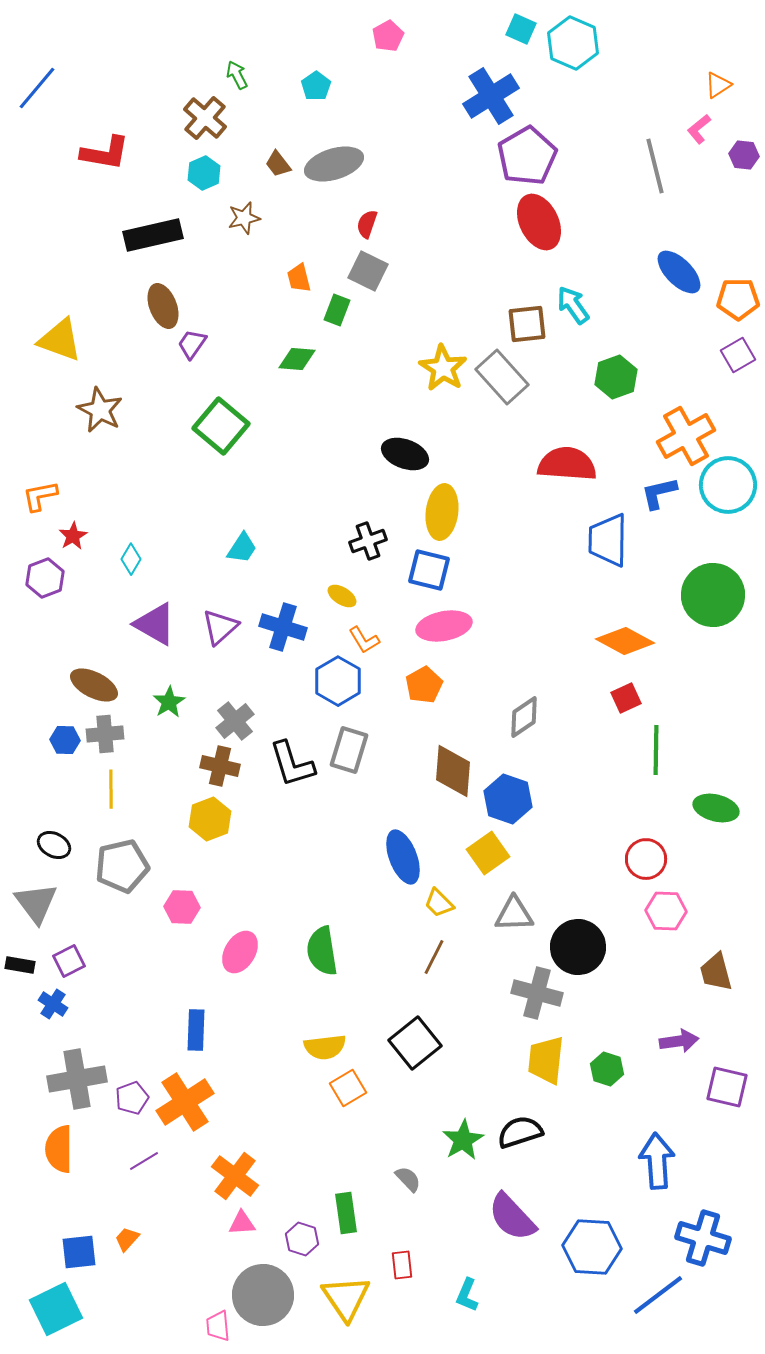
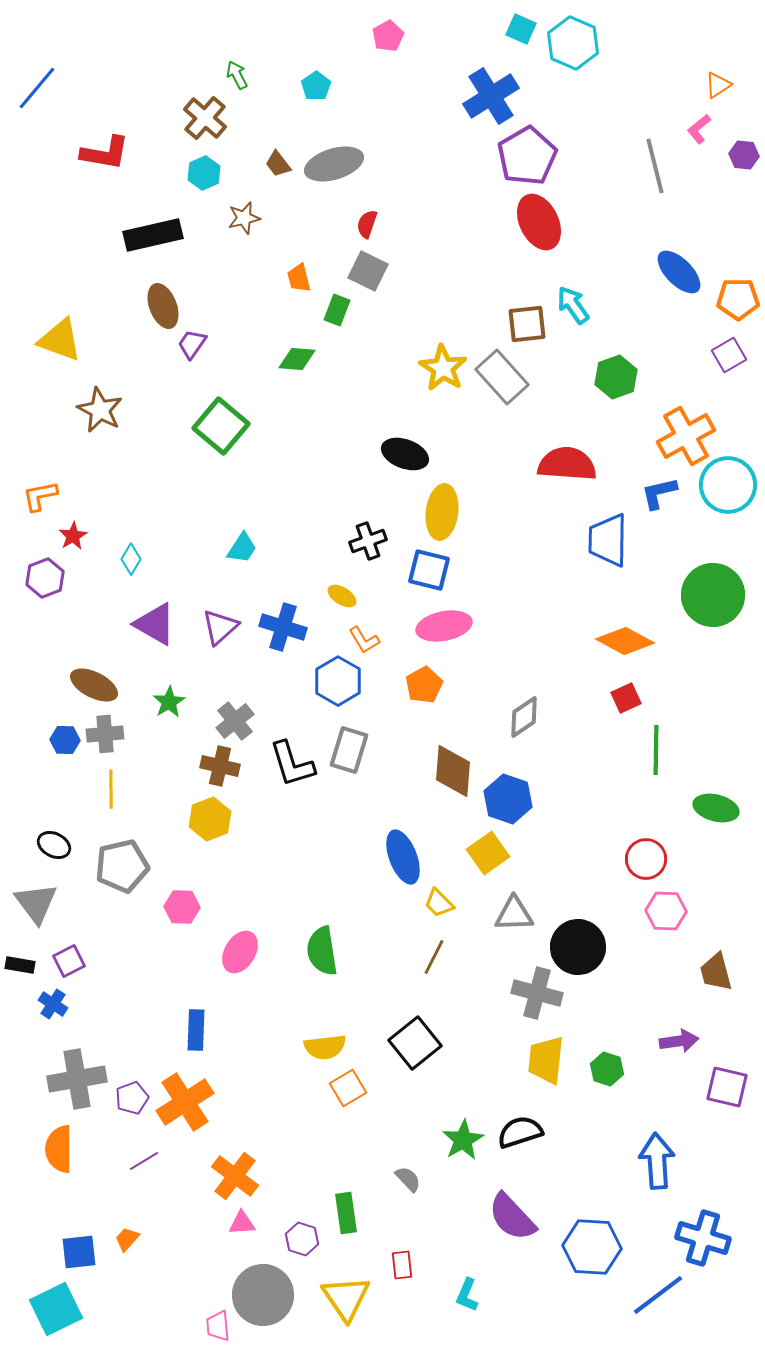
purple square at (738, 355): moved 9 px left
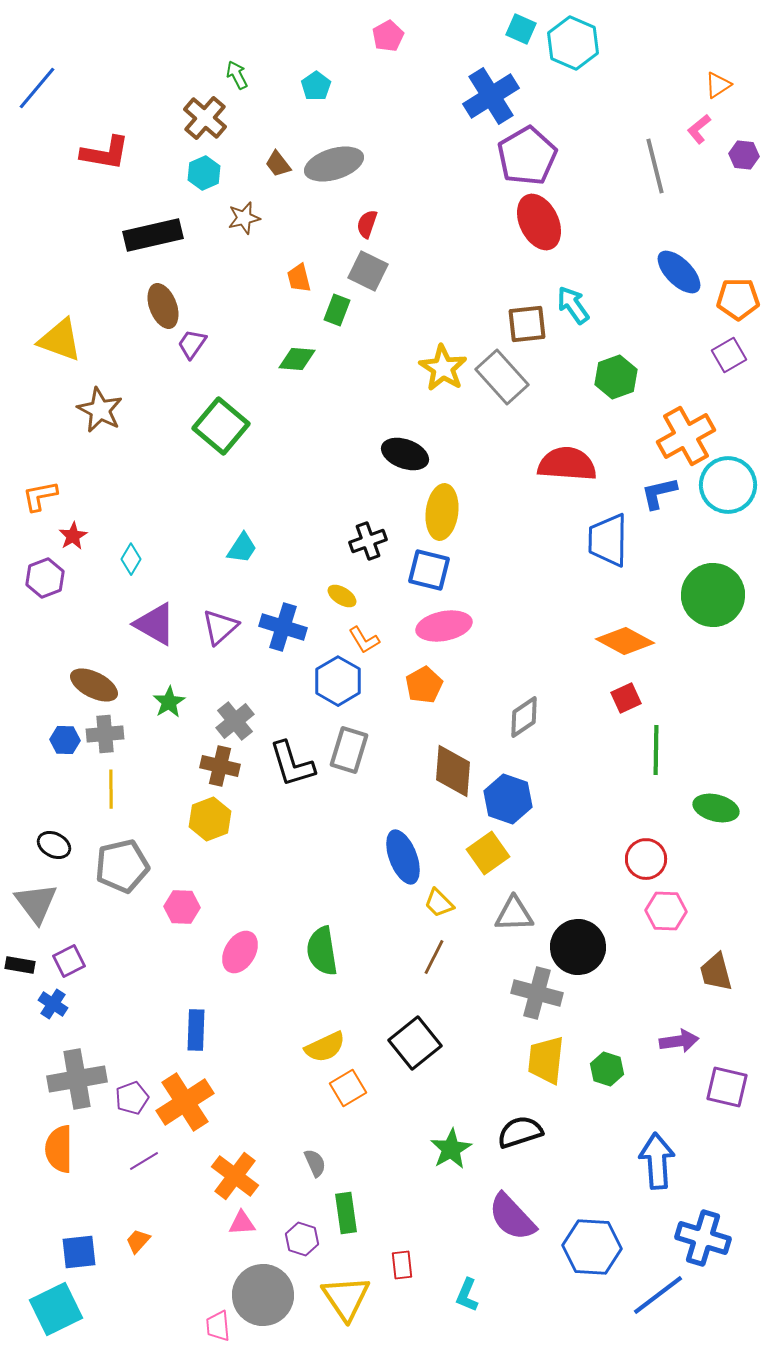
yellow semicircle at (325, 1047): rotated 18 degrees counterclockwise
green star at (463, 1140): moved 12 px left, 9 px down
gray semicircle at (408, 1179): moved 93 px left, 16 px up; rotated 20 degrees clockwise
orange trapezoid at (127, 1239): moved 11 px right, 2 px down
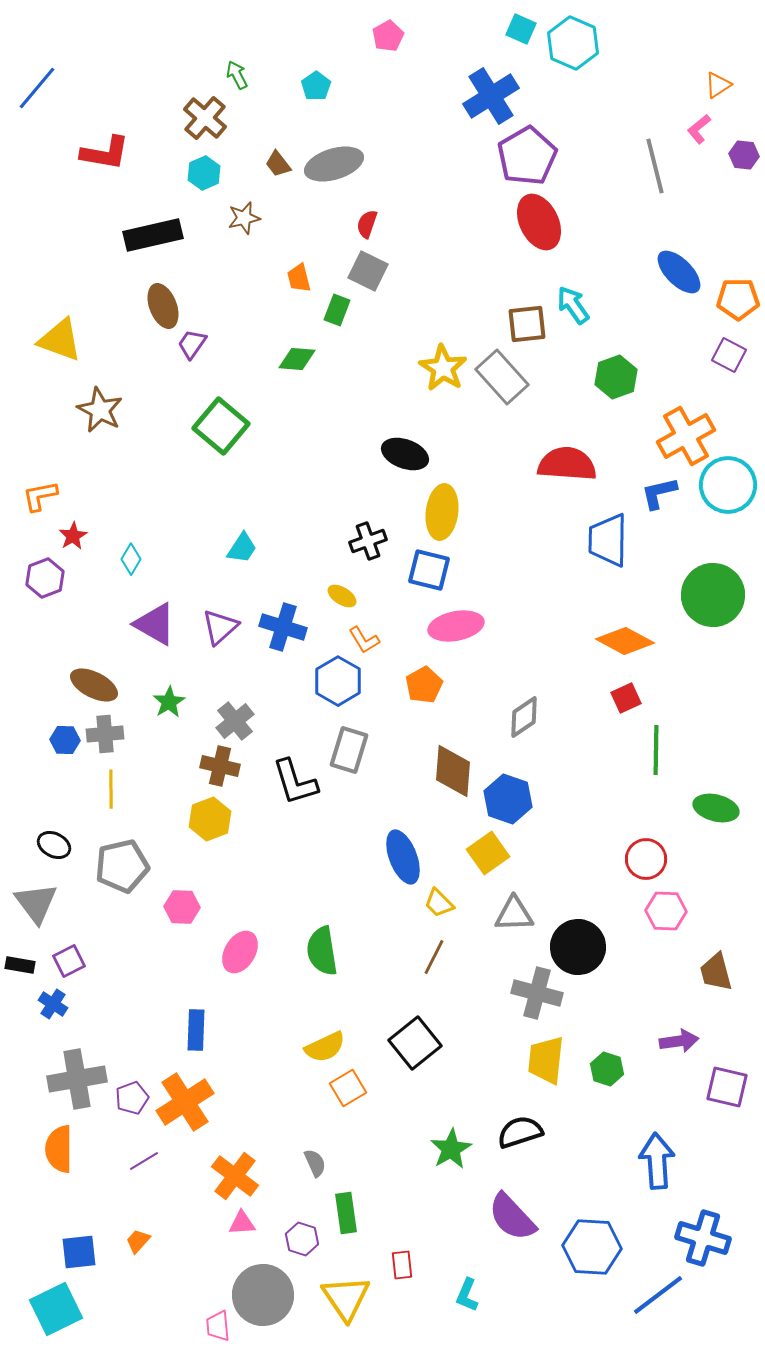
purple square at (729, 355): rotated 32 degrees counterclockwise
pink ellipse at (444, 626): moved 12 px right
black L-shape at (292, 764): moved 3 px right, 18 px down
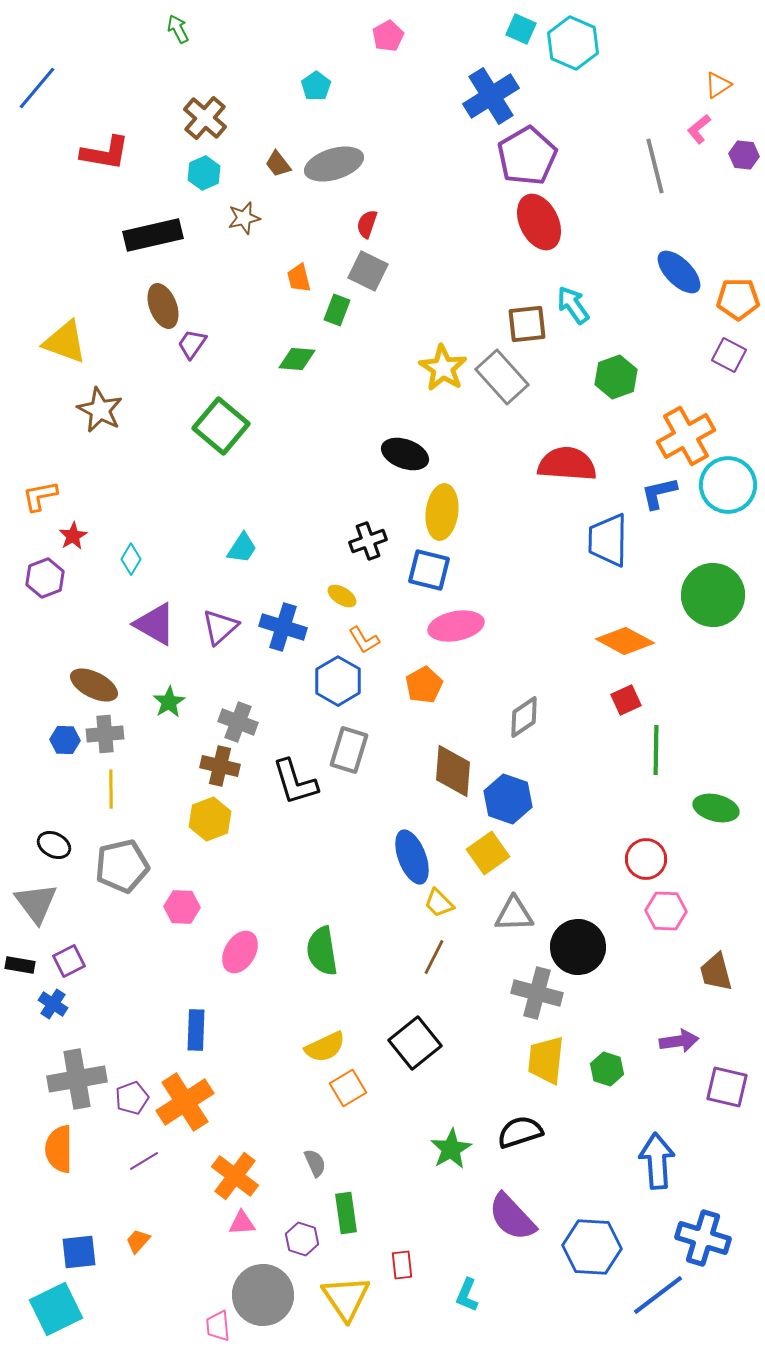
green arrow at (237, 75): moved 59 px left, 46 px up
yellow triangle at (60, 340): moved 5 px right, 2 px down
red square at (626, 698): moved 2 px down
gray cross at (235, 721): moved 3 px right, 1 px down; rotated 30 degrees counterclockwise
blue ellipse at (403, 857): moved 9 px right
